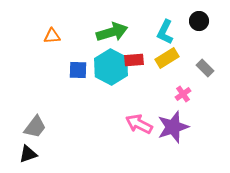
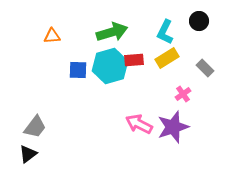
cyan hexagon: moved 1 px left, 1 px up; rotated 16 degrees clockwise
black triangle: rotated 18 degrees counterclockwise
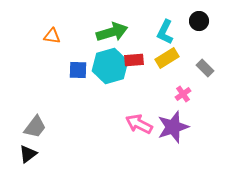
orange triangle: rotated 12 degrees clockwise
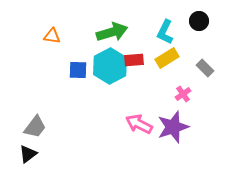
cyan hexagon: rotated 12 degrees counterclockwise
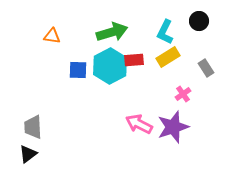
yellow rectangle: moved 1 px right, 1 px up
gray rectangle: moved 1 px right; rotated 12 degrees clockwise
gray trapezoid: moved 2 px left; rotated 140 degrees clockwise
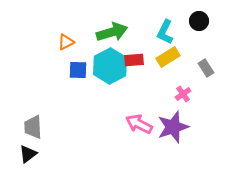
orange triangle: moved 14 px right, 6 px down; rotated 36 degrees counterclockwise
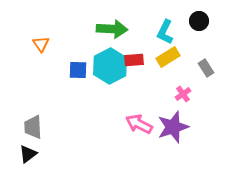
green arrow: moved 3 px up; rotated 20 degrees clockwise
orange triangle: moved 25 px left, 2 px down; rotated 36 degrees counterclockwise
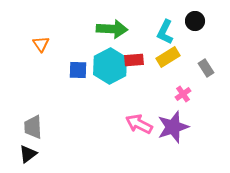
black circle: moved 4 px left
